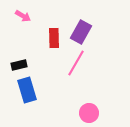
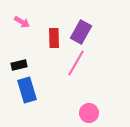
pink arrow: moved 1 px left, 6 px down
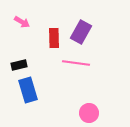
pink line: rotated 68 degrees clockwise
blue rectangle: moved 1 px right
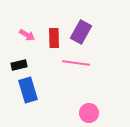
pink arrow: moved 5 px right, 13 px down
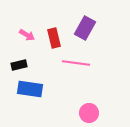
purple rectangle: moved 4 px right, 4 px up
red rectangle: rotated 12 degrees counterclockwise
blue rectangle: moved 2 px right, 1 px up; rotated 65 degrees counterclockwise
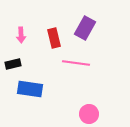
pink arrow: moved 6 px left; rotated 56 degrees clockwise
black rectangle: moved 6 px left, 1 px up
pink circle: moved 1 px down
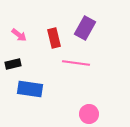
pink arrow: moved 2 px left; rotated 49 degrees counterclockwise
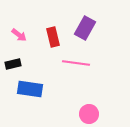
red rectangle: moved 1 px left, 1 px up
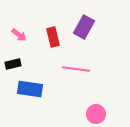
purple rectangle: moved 1 px left, 1 px up
pink line: moved 6 px down
pink circle: moved 7 px right
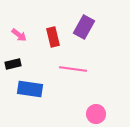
pink line: moved 3 px left
